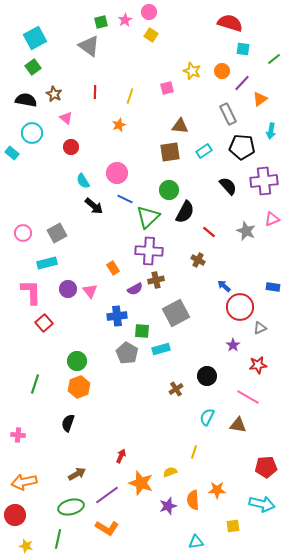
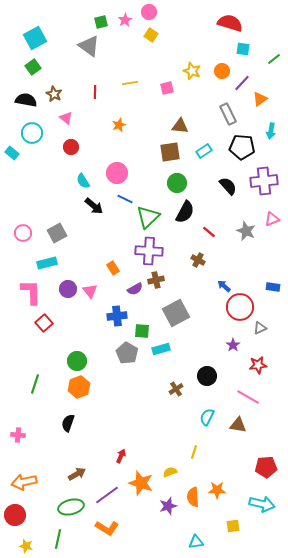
yellow line at (130, 96): moved 13 px up; rotated 63 degrees clockwise
green circle at (169, 190): moved 8 px right, 7 px up
orange semicircle at (193, 500): moved 3 px up
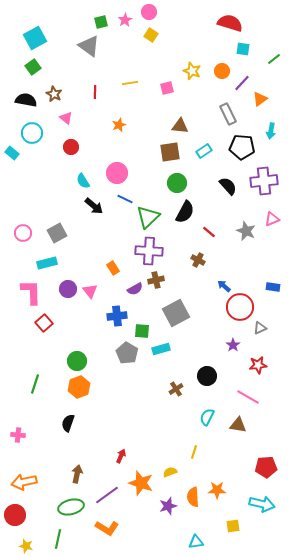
brown arrow at (77, 474): rotated 48 degrees counterclockwise
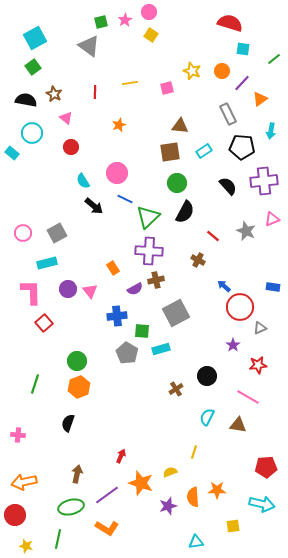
red line at (209, 232): moved 4 px right, 4 px down
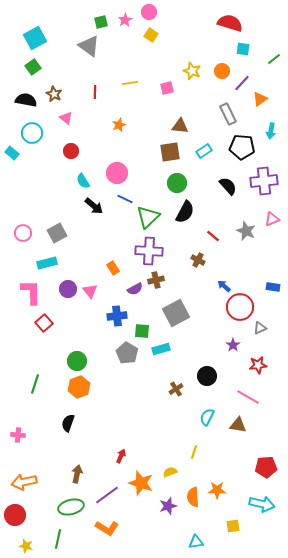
red circle at (71, 147): moved 4 px down
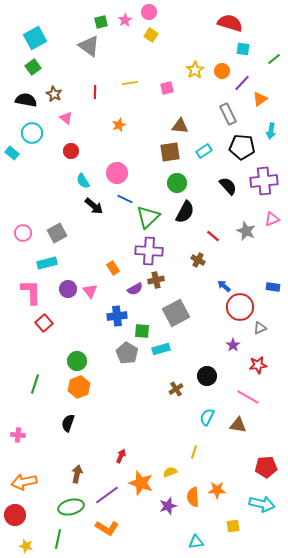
yellow star at (192, 71): moved 3 px right, 1 px up; rotated 18 degrees clockwise
